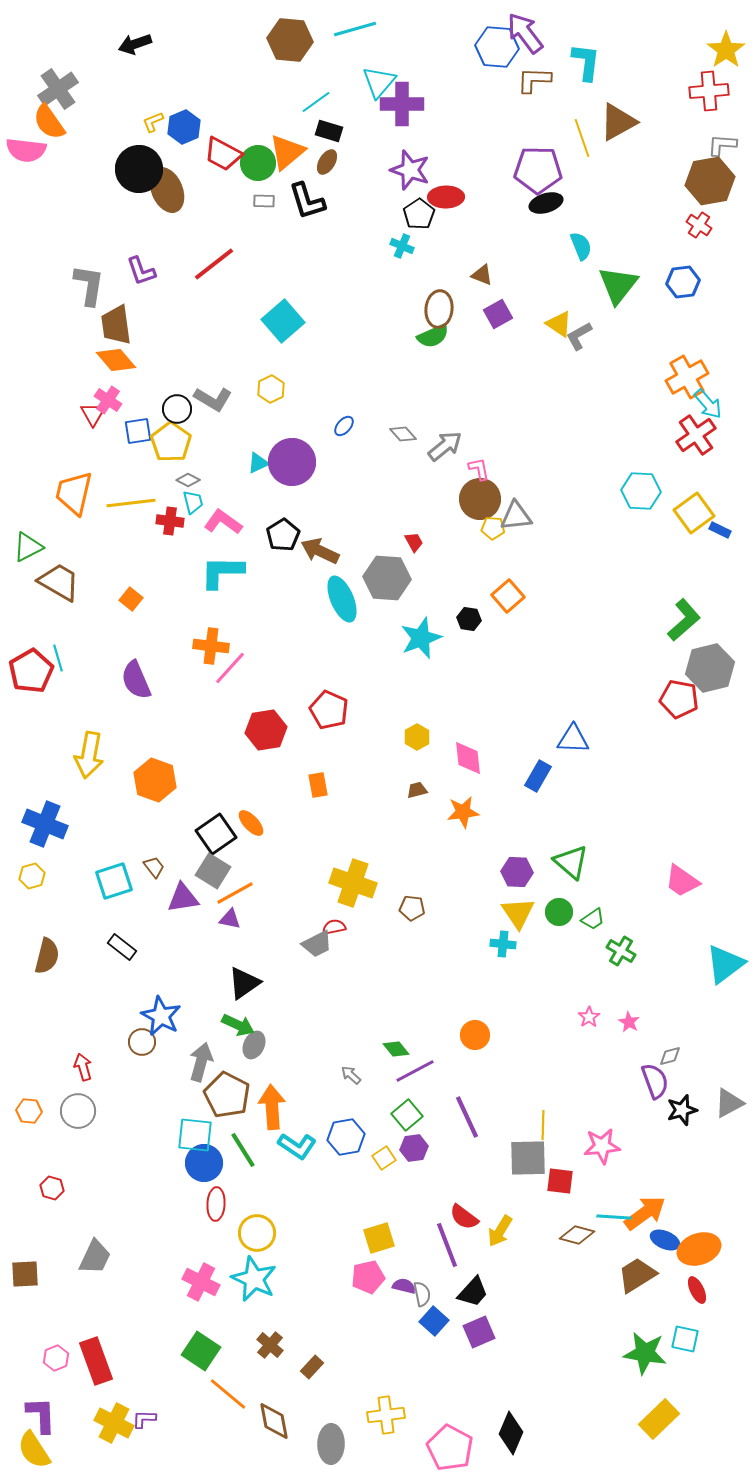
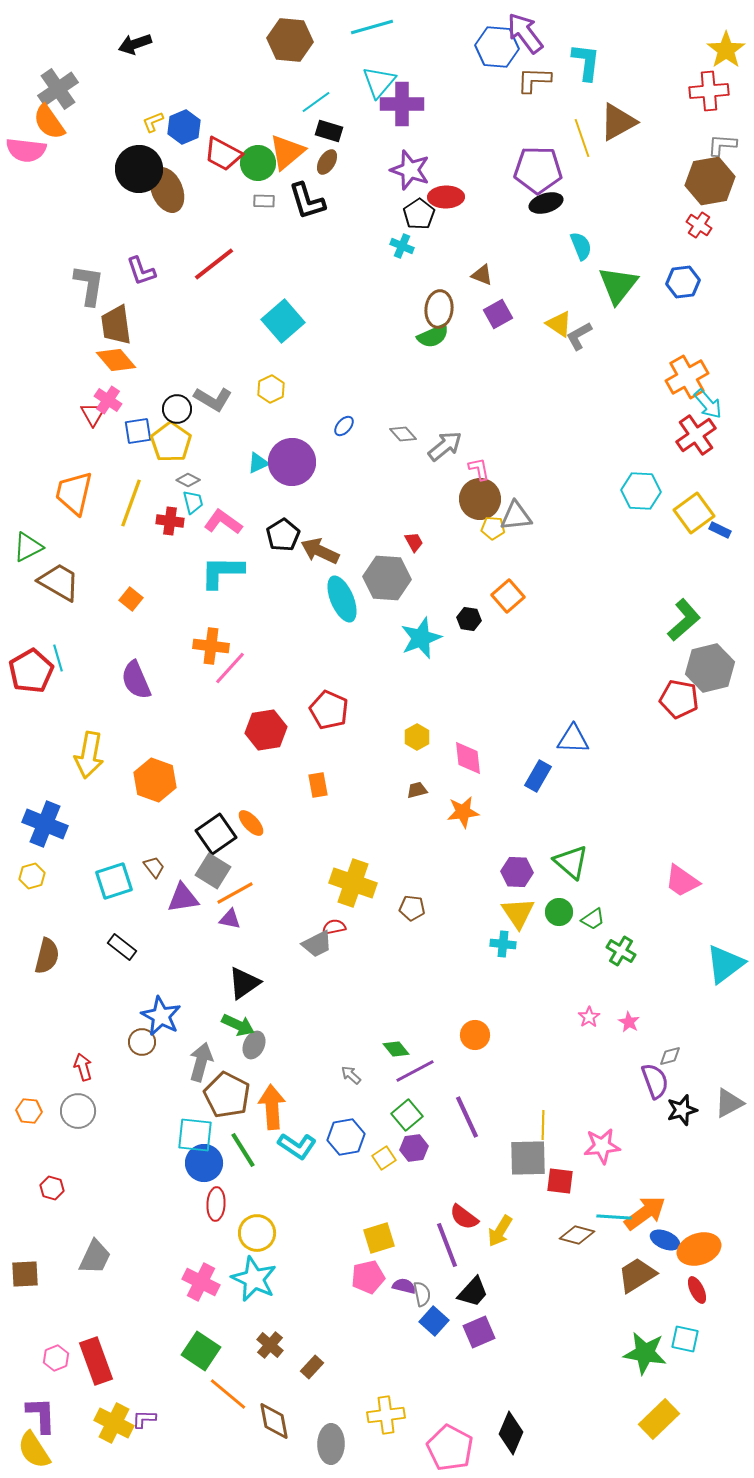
cyan line at (355, 29): moved 17 px right, 2 px up
yellow line at (131, 503): rotated 63 degrees counterclockwise
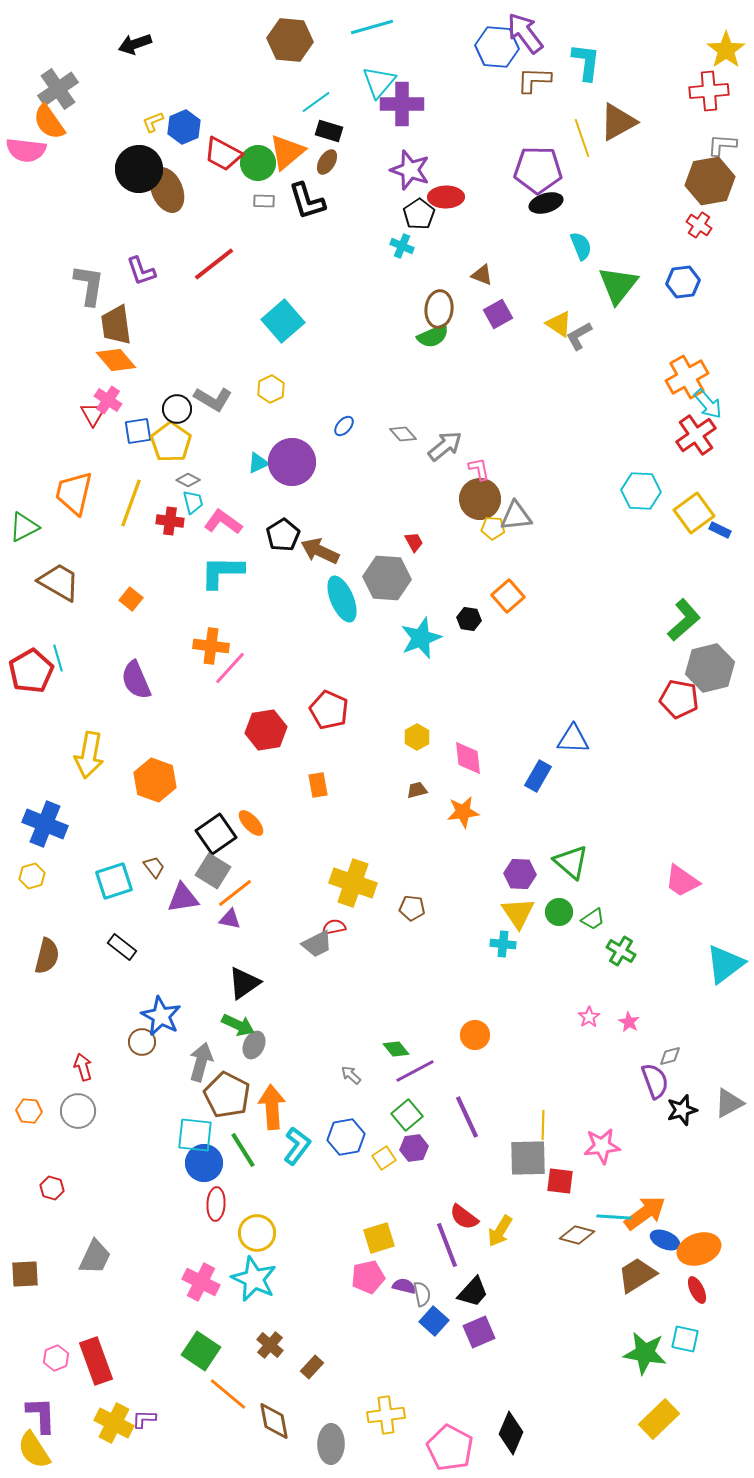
green triangle at (28, 547): moved 4 px left, 20 px up
purple hexagon at (517, 872): moved 3 px right, 2 px down
orange line at (235, 893): rotated 9 degrees counterclockwise
cyan L-shape at (297, 1146): rotated 87 degrees counterclockwise
